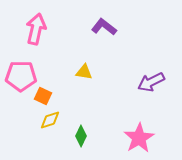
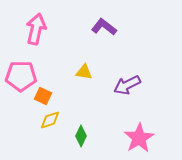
purple arrow: moved 24 px left, 3 px down
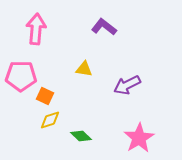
pink arrow: rotated 8 degrees counterclockwise
yellow triangle: moved 3 px up
orange square: moved 2 px right
green diamond: rotated 70 degrees counterclockwise
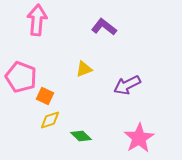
pink arrow: moved 1 px right, 9 px up
yellow triangle: rotated 30 degrees counterclockwise
pink pentagon: moved 1 px down; rotated 20 degrees clockwise
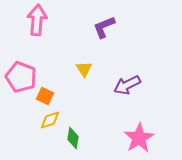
purple L-shape: rotated 60 degrees counterclockwise
yellow triangle: rotated 42 degrees counterclockwise
green diamond: moved 8 px left, 2 px down; rotated 55 degrees clockwise
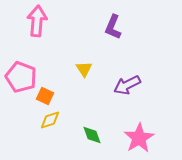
pink arrow: moved 1 px down
purple L-shape: moved 9 px right; rotated 45 degrees counterclockwise
green diamond: moved 19 px right, 3 px up; rotated 30 degrees counterclockwise
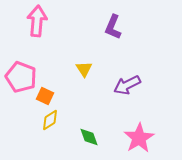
yellow diamond: rotated 15 degrees counterclockwise
green diamond: moved 3 px left, 2 px down
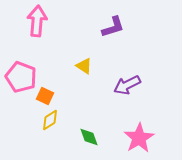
purple L-shape: rotated 130 degrees counterclockwise
yellow triangle: moved 3 px up; rotated 24 degrees counterclockwise
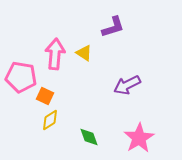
pink arrow: moved 18 px right, 33 px down
yellow triangle: moved 13 px up
pink pentagon: rotated 12 degrees counterclockwise
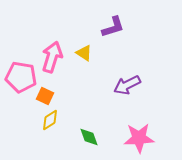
pink arrow: moved 3 px left, 3 px down; rotated 12 degrees clockwise
pink star: rotated 28 degrees clockwise
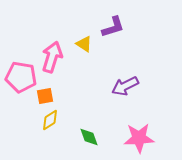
yellow triangle: moved 9 px up
purple arrow: moved 2 px left, 1 px down
orange square: rotated 36 degrees counterclockwise
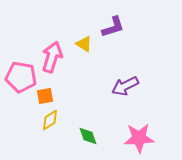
green diamond: moved 1 px left, 1 px up
